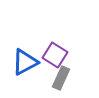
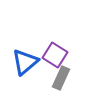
blue triangle: rotated 12 degrees counterclockwise
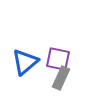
purple square: moved 3 px right, 4 px down; rotated 20 degrees counterclockwise
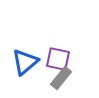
gray rectangle: rotated 15 degrees clockwise
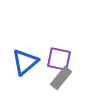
purple square: moved 1 px right
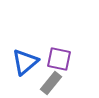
gray rectangle: moved 10 px left, 5 px down
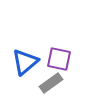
gray rectangle: rotated 15 degrees clockwise
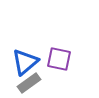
gray rectangle: moved 22 px left
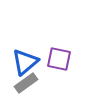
gray rectangle: moved 3 px left
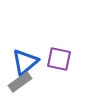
gray rectangle: moved 6 px left, 1 px up
